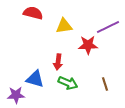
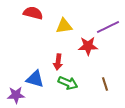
red star: moved 1 px down
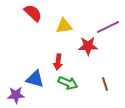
red semicircle: rotated 30 degrees clockwise
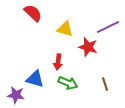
yellow triangle: moved 1 px right, 3 px down; rotated 24 degrees clockwise
red star: moved 1 px down; rotated 18 degrees clockwise
purple star: rotated 12 degrees clockwise
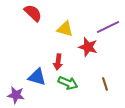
blue triangle: moved 2 px right, 2 px up
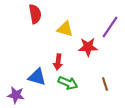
red semicircle: moved 2 px right, 1 px down; rotated 36 degrees clockwise
purple line: moved 2 px right; rotated 30 degrees counterclockwise
red star: rotated 18 degrees counterclockwise
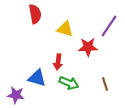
purple line: moved 1 px left, 1 px up
blue triangle: moved 1 px down
green arrow: moved 1 px right
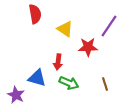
yellow triangle: rotated 18 degrees clockwise
purple star: rotated 18 degrees clockwise
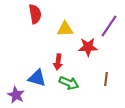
yellow triangle: rotated 36 degrees counterclockwise
brown line: moved 1 px right, 5 px up; rotated 24 degrees clockwise
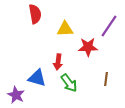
green arrow: rotated 30 degrees clockwise
